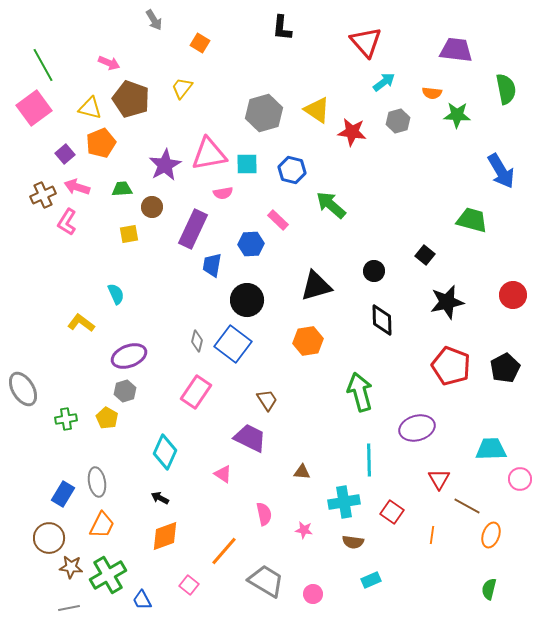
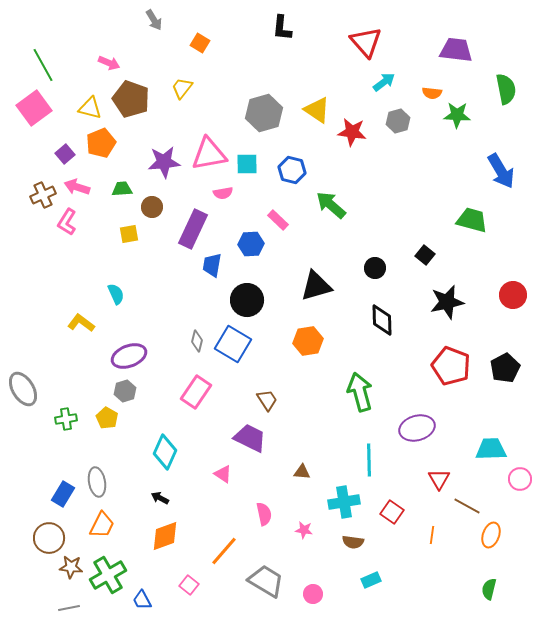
purple star at (165, 165): moved 1 px left, 3 px up; rotated 24 degrees clockwise
black circle at (374, 271): moved 1 px right, 3 px up
blue square at (233, 344): rotated 6 degrees counterclockwise
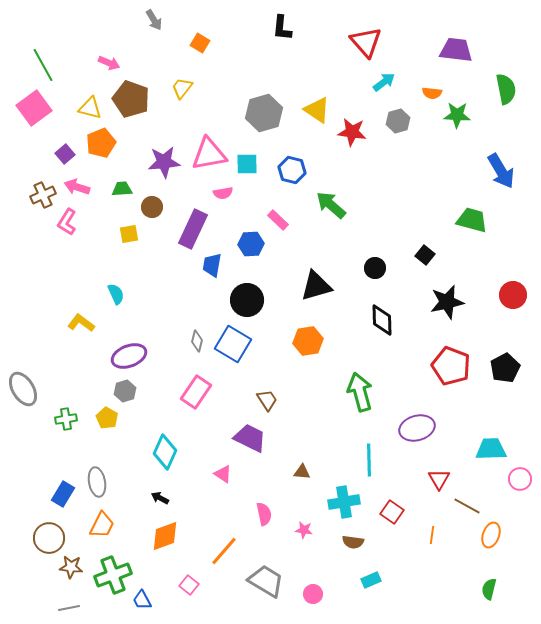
green cross at (108, 575): moved 5 px right; rotated 9 degrees clockwise
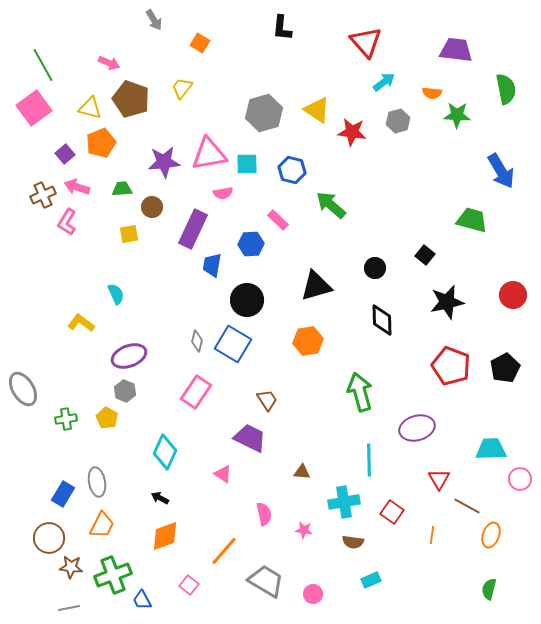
gray hexagon at (125, 391): rotated 20 degrees counterclockwise
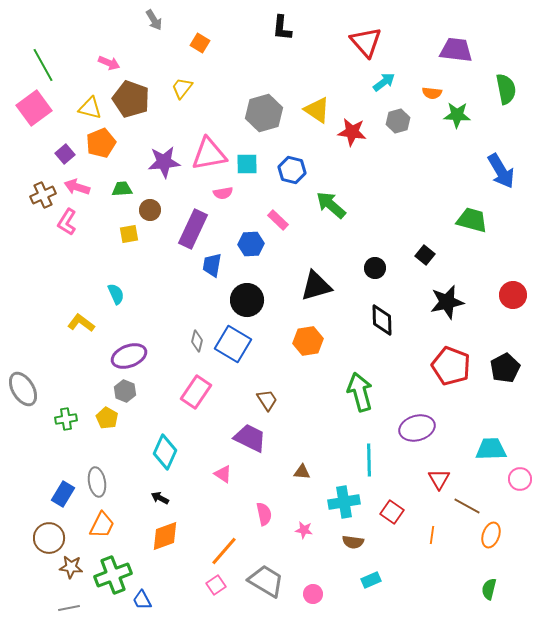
brown circle at (152, 207): moved 2 px left, 3 px down
pink square at (189, 585): moved 27 px right; rotated 18 degrees clockwise
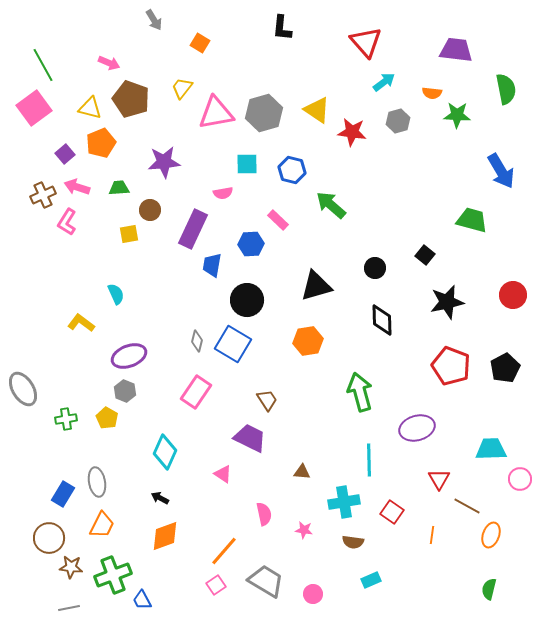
pink triangle at (209, 154): moved 7 px right, 41 px up
green trapezoid at (122, 189): moved 3 px left, 1 px up
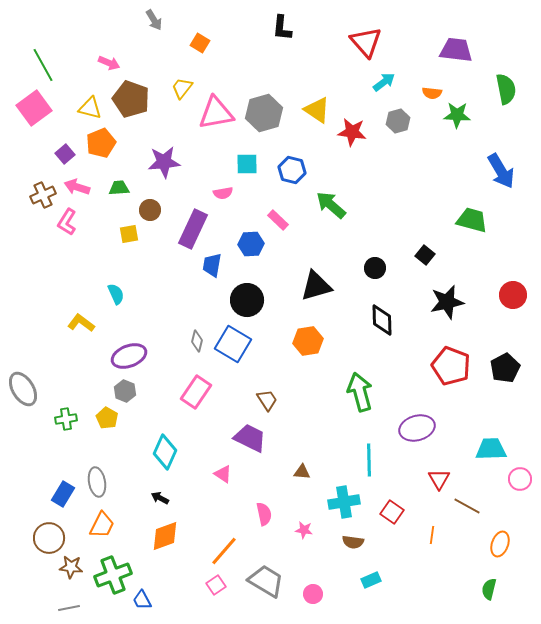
orange ellipse at (491, 535): moved 9 px right, 9 px down
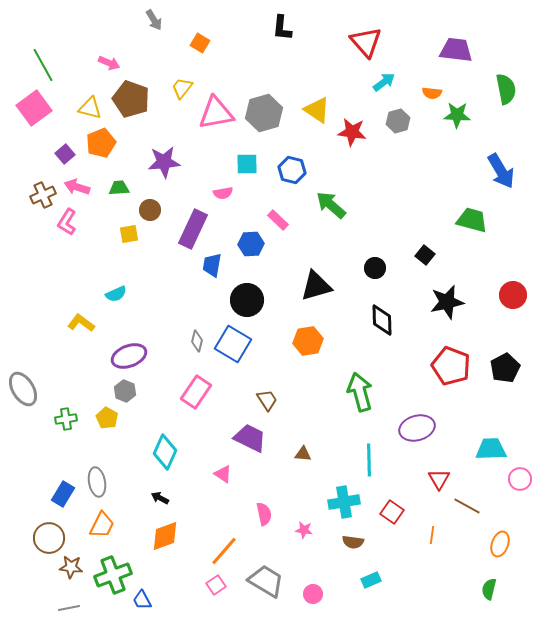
cyan semicircle at (116, 294): rotated 90 degrees clockwise
brown triangle at (302, 472): moved 1 px right, 18 px up
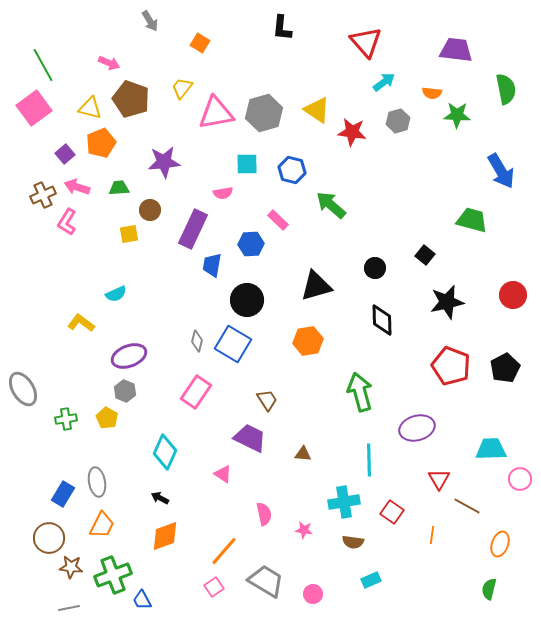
gray arrow at (154, 20): moved 4 px left, 1 px down
pink square at (216, 585): moved 2 px left, 2 px down
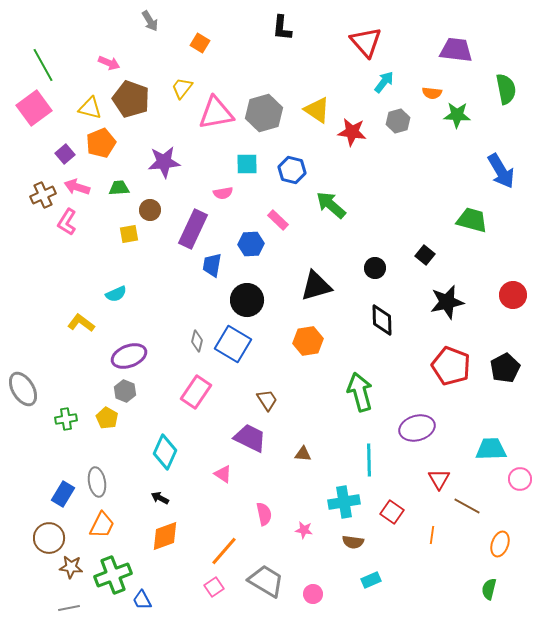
cyan arrow at (384, 82): rotated 15 degrees counterclockwise
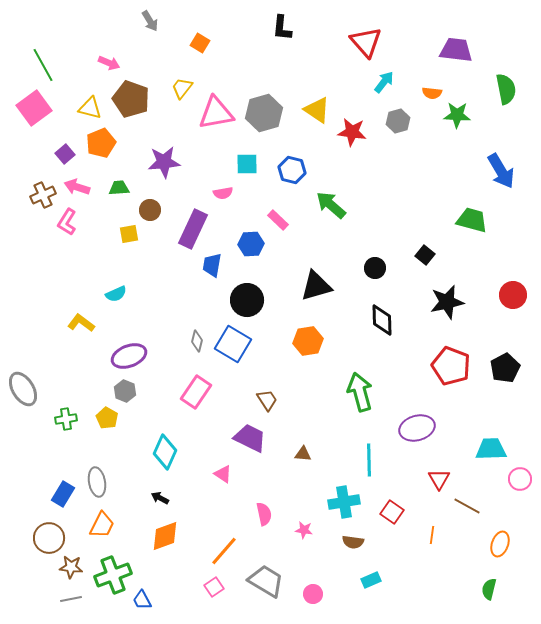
gray line at (69, 608): moved 2 px right, 9 px up
